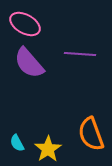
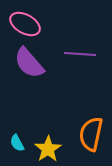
orange semicircle: rotated 32 degrees clockwise
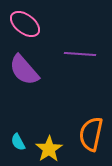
pink ellipse: rotated 8 degrees clockwise
purple semicircle: moved 5 px left, 7 px down
cyan semicircle: moved 1 px right, 1 px up
yellow star: moved 1 px right
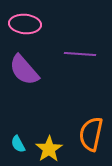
pink ellipse: rotated 32 degrees counterclockwise
cyan semicircle: moved 2 px down
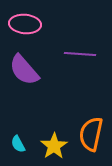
yellow star: moved 5 px right, 3 px up
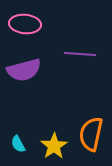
purple semicircle: rotated 64 degrees counterclockwise
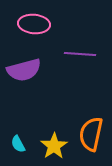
pink ellipse: moved 9 px right
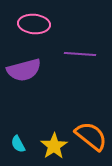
orange semicircle: moved 2 px down; rotated 116 degrees clockwise
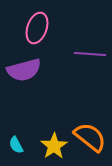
pink ellipse: moved 3 px right, 4 px down; rotated 76 degrees counterclockwise
purple line: moved 10 px right
orange semicircle: moved 1 px left, 1 px down
cyan semicircle: moved 2 px left, 1 px down
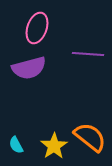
purple line: moved 2 px left
purple semicircle: moved 5 px right, 2 px up
